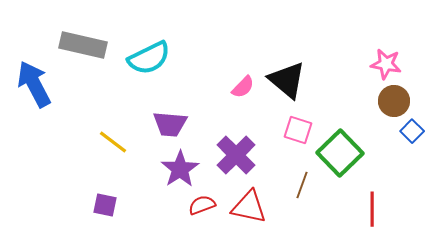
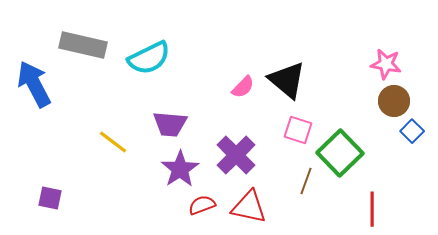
brown line: moved 4 px right, 4 px up
purple square: moved 55 px left, 7 px up
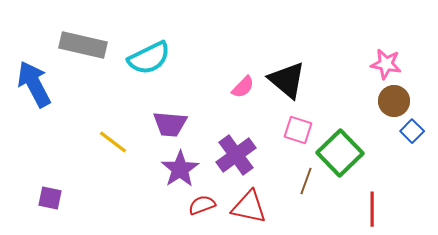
purple cross: rotated 9 degrees clockwise
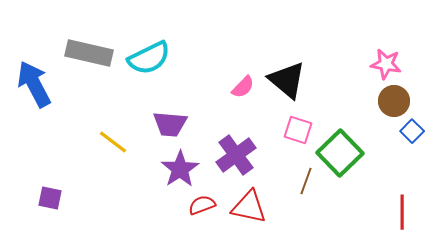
gray rectangle: moved 6 px right, 8 px down
red line: moved 30 px right, 3 px down
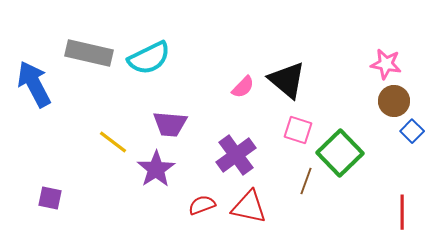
purple star: moved 24 px left
